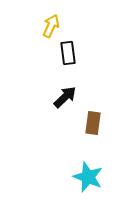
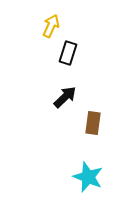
black rectangle: rotated 25 degrees clockwise
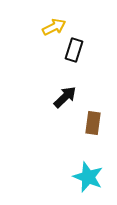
yellow arrow: moved 3 px right, 1 px down; rotated 40 degrees clockwise
black rectangle: moved 6 px right, 3 px up
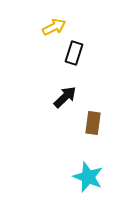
black rectangle: moved 3 px down
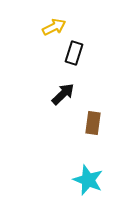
black arrow: moved 2 px left, 3 px up
cyan star: moved 3 px down
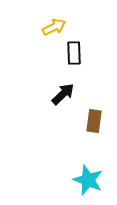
black rectangle: rotated 20 degrees counterclockwise
brown rectangle: moved 1 px right, 2 px up
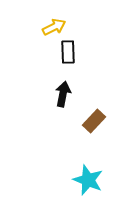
black rectangle: moved 6 px left, 1 px up
black arrow: rotated 35 degrees counterclockwise
brown rectangle: rotated 35 degrees clockwise
